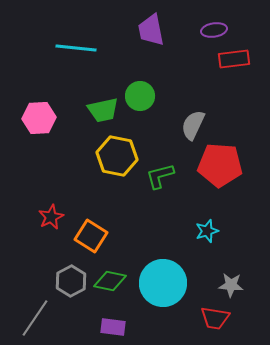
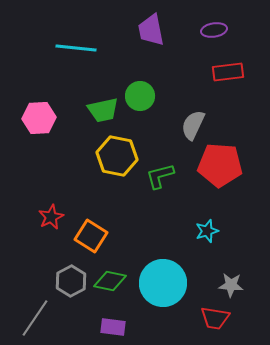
red rectangle: moved 6 px left, 13 px down
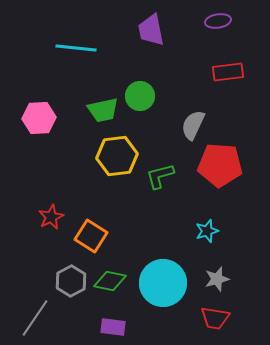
purple ellipse: moved 4 px right, 9 px up
yellow hexagon: rotated 18 degrees counterclockwise
gray star: moved 14 px left, 6 px up; rotated 20 degrees counterclockwise
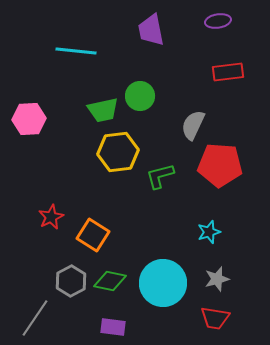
cyan line: moved 3 px down
pink hexagon: moved 10 px left, 1 px down
yellow hexagon: moved 1 px right, 4 px up
cyan star: moved 2 px right, 1 px down
orange square: moved 2 px right, 1 px up
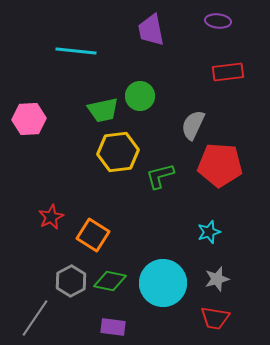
purple ellipse: rotated 15 degrees clockwise
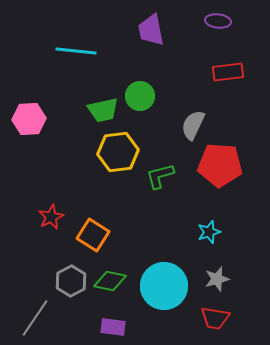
cyan circle: moved 1 px right, 3 px down
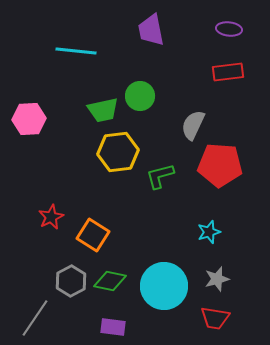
purple ellipse: moved 11 px right, 8 px down
